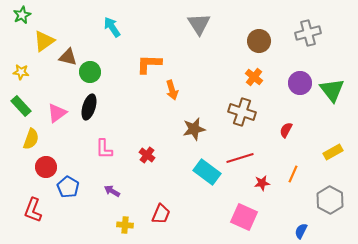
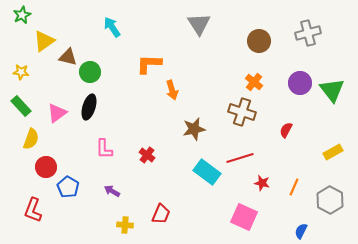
orange cross: moved 5 px down
orange line: moved 1 px right, 13 px down
red star: rotated 21 degrees clockwise
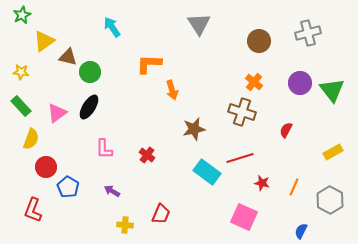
black ellipse: rotated 15 degrees clockwise
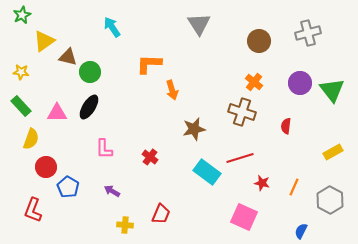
pink triangle: rotated 35 degrees clockwise
red semicircle: moved 4 px up; rotated 21 degrees counterclockwise
red cross: moved 3 px right, 2 px down
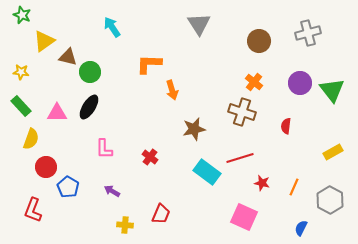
green star: rotated 24 degrees counterclockwise
blue semicircle: moved 3 px up
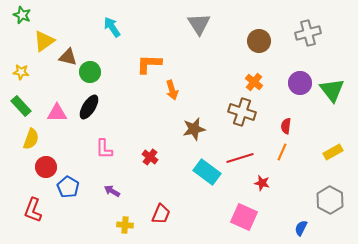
orange line: moved 12 px left, 35 px up
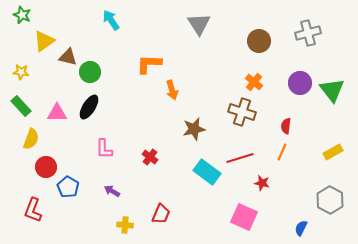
cyan arrow: moved 1 px left, 7 px up
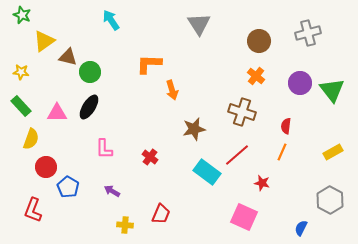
orange cross: moved 2 px right, 6 px up
red line: moved 3 px left, 3 px up; rotated 24 degrees counterclockwise
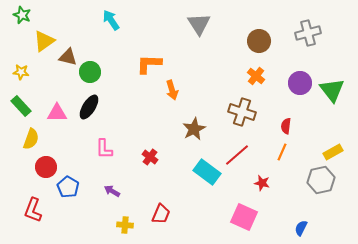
brown star: rotated 15 degrees counterclockwise
gray hexagon: moved 9 px left, 20 px up; rotated 20 degrees clockwise
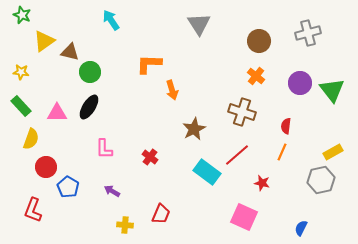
brown triangle: moved 2 px right, 5 px up
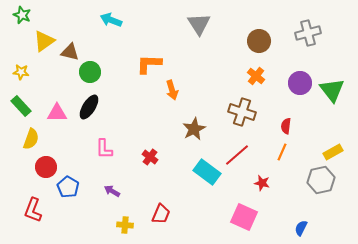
cyan arrow: rotated 35 degrees counterclockwise
